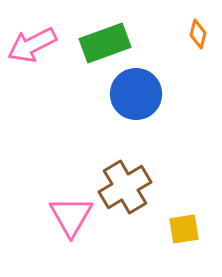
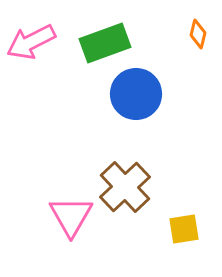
pink arrow: moved 1 px left, 3 px up
brown cross: rotated 12 degrees counterclockwise
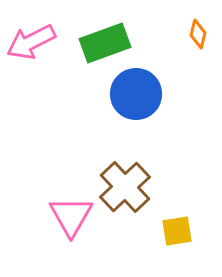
yellow square: moved 7 px left, 2 px down
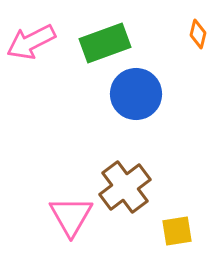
brown cross: rotated 6 degrees clockwise
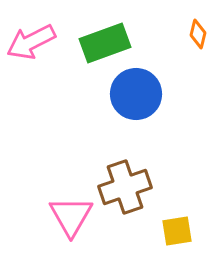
brown cross: rotated 18 degrees clockwise
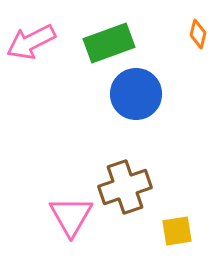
green rectangle: moved 4 px right
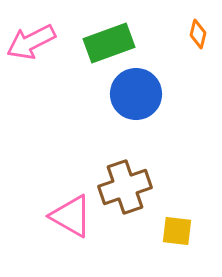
pink triangle: rotated 30 degrees counterclockwise
yellow square: rotated 16 degrees clockwise
